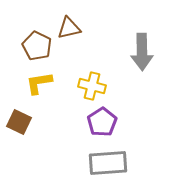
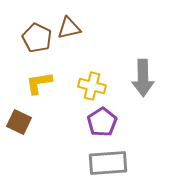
brown pentagon: moved 8 px up
gray arrow: moved 1 px right, 26 px down
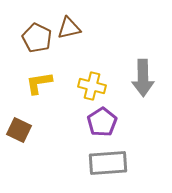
brown square: moved 8 px down
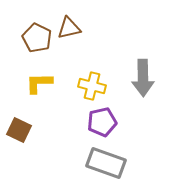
yellow L-shape: rotated 8 degrees clockwise
purple pentagon: rotated 20 degrees clockwise
gray rectangle: moved 2 px left; rotated 24 degrees clockwise
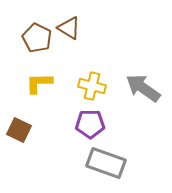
brown triangle: rotated 45 degrees clockwise
gray arrow: moved 10 px down; rotated 126 degrees clockwise
purple pentagon: moved 12 px left, 2 px down; rotated 12 degrees clockwise
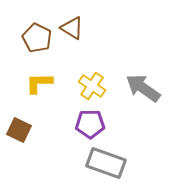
brown triangle: moved 3 px right
yellow cross: rotated 20 degrees clockwise
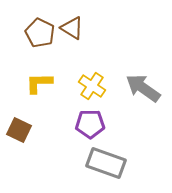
brown pentagon: moved 3 px right, 5 px up
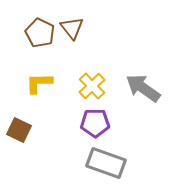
brown triangle: rotated 20 degrees clockwise
yellow cross: rotated 12 degrees clockwise
purple pentagon: moved 5 px right, 1 px up
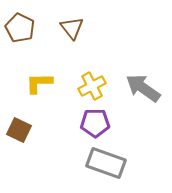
brown pentagon: moved 20 px left, 5 px up
yellow cross: rotated 16 degrees clockwise
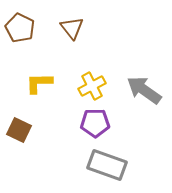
gray arrow: moved 1 px right, 2 px down
gray rectangle: moved 1 px right, 2 px down
